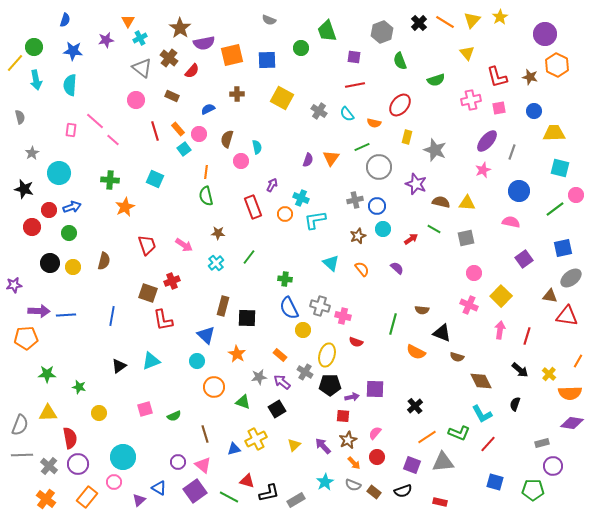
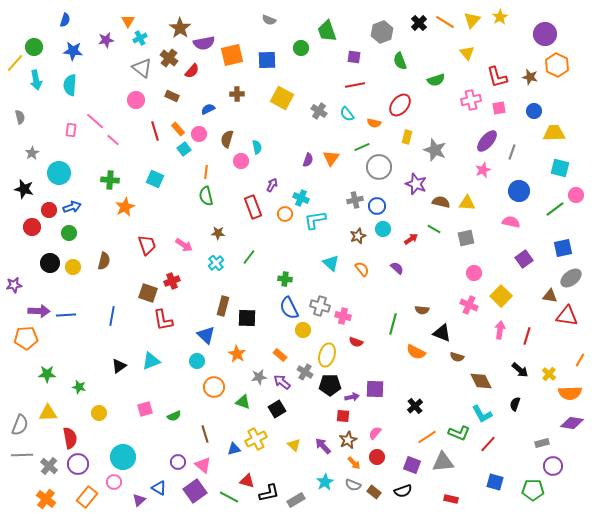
orange line at (578, 361): moved 2 px right, 1 px up
yellow triangle at (294, 445): rotated 32 degrees counterclockwise
red rectangle at (440, 502): moved 11 px right, 3 px up
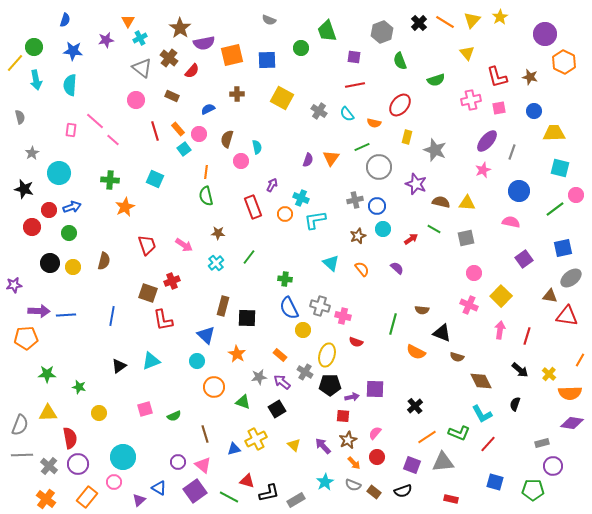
orange hexagon at (557, 65): moved 7 px right, 3 px up
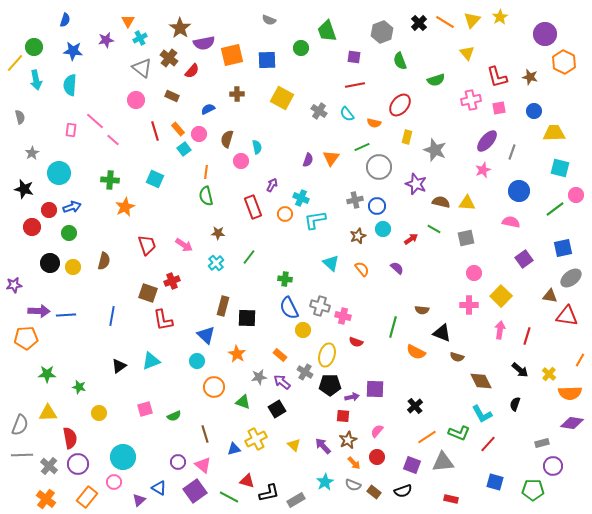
pink cross at (469, 305): rotated 24 degrees counterclockwise
green line at (393, 324): moved 3 px down
pink semicircle at (375, 433): moved 2 px right, 2 px up
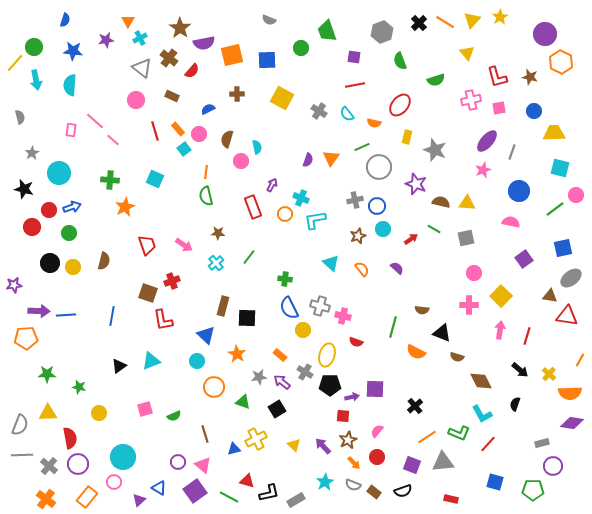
orange hexagon at (564, 62): moved 3 px left
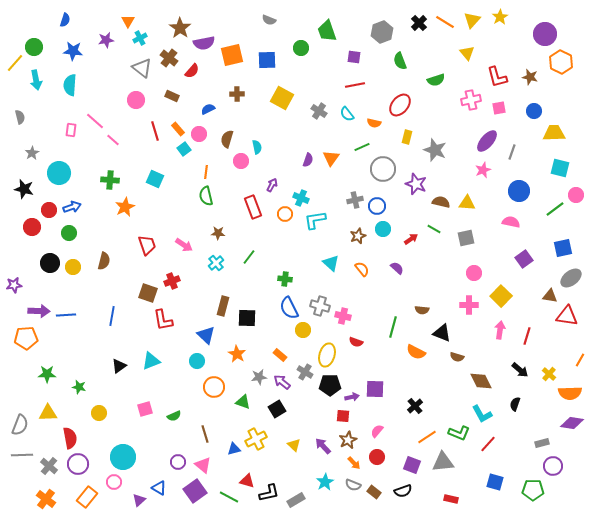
gray circle at (379, 167): moved 4 px right, 2 px down
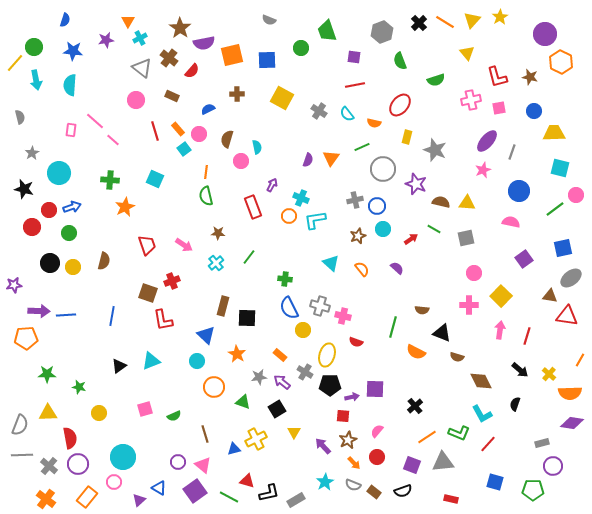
orange circle at (285, 214): moved 4 px right, 2 px down
yellow triangle at (294, 445): moved 13 px up; rotated 16 degrees clockwise
